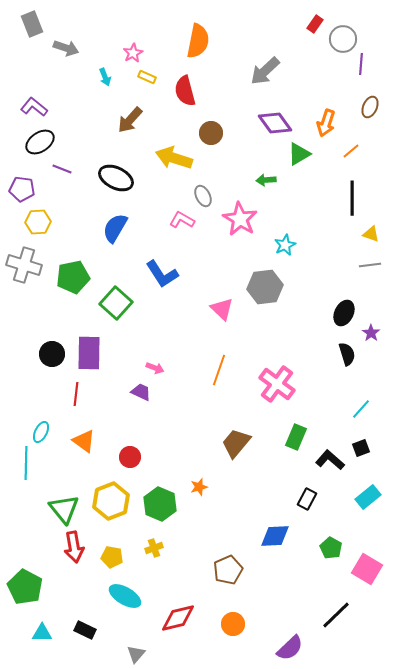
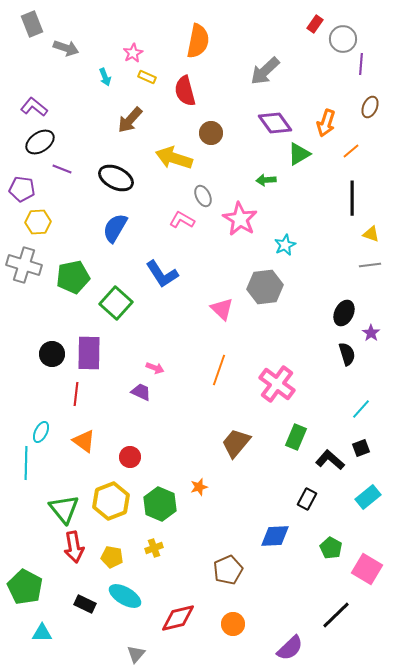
black rectangle at (85, 630): moved 26 px up
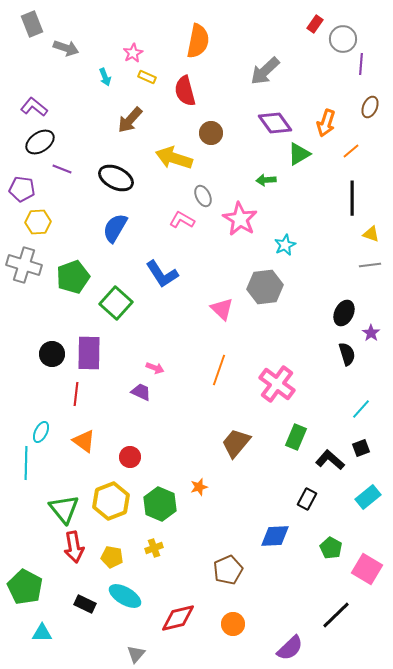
green pentagon at (73, 277): rotated 8 degrees counterclockwise
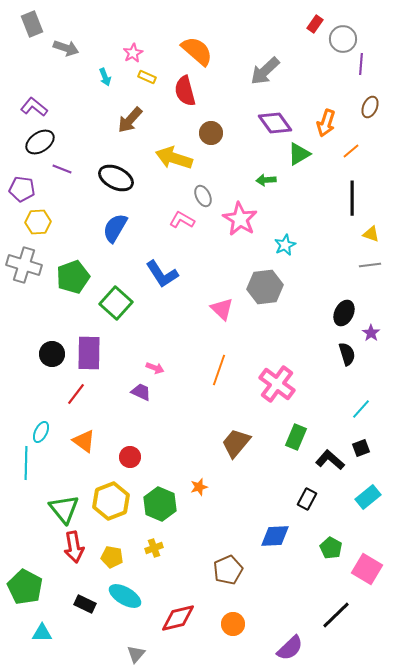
orange semicircle at (198, 41): moved 1 px left, 10 px down; rotated 60 degrees counterclockwise
red line at (76, 394): rotated 30 degrees clockwise
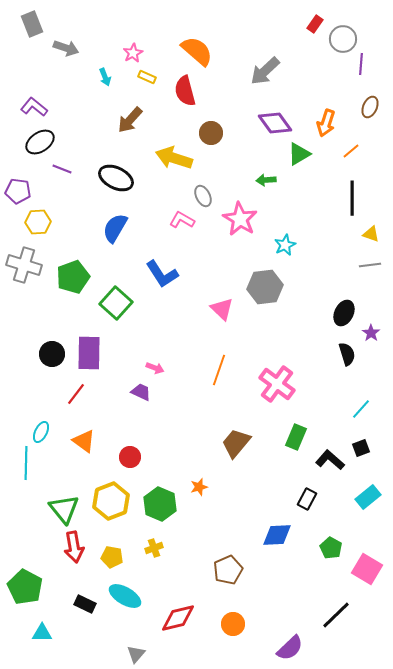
purple pentagon at (22, 189): moved 4 px left, 2 px down
blue diamond at (275, 536): moved 2 px right, 1 px up
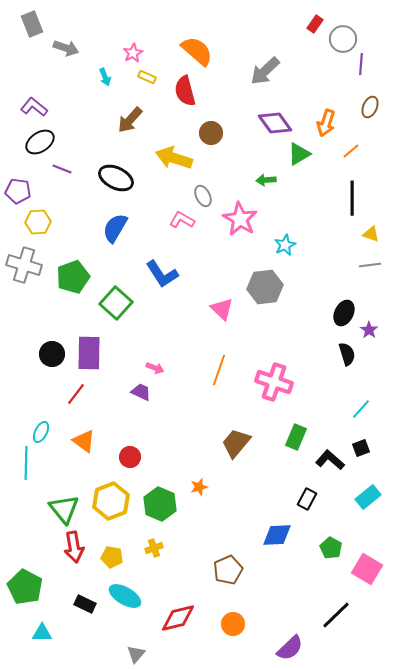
purple star at (371, 333): moved 2 px left, 3 px up
pink cross at (277, 384): moved 3 px left, 2 px up; rotated 18 degrees counterclockwise
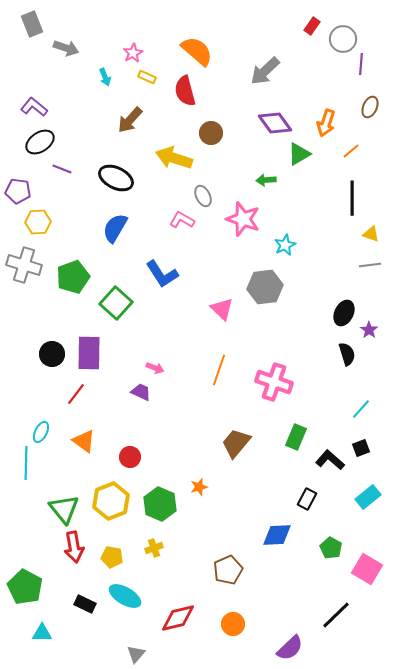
red rectangle at (315, 24): moved 3 px left, 2 px down
pink star at (240, 219): moved 3 px right; rotated 12 degrees counterclockwise
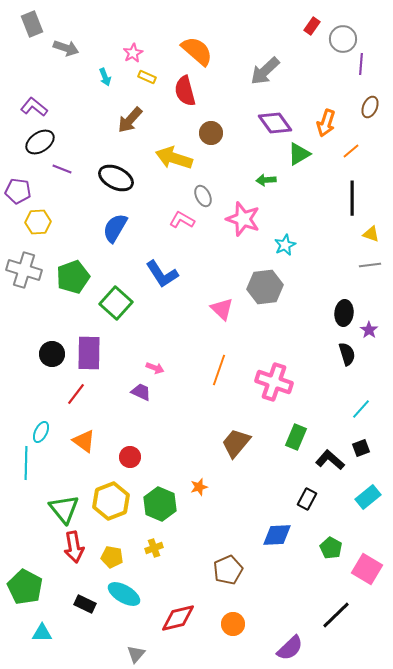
gray cross at (24, 265): moved 5 px down
black ellipse at (344, 313): rotated 20 degrees counterclockwise
cyan ellipse at (125, 596): moved 1 px left, 2 px up
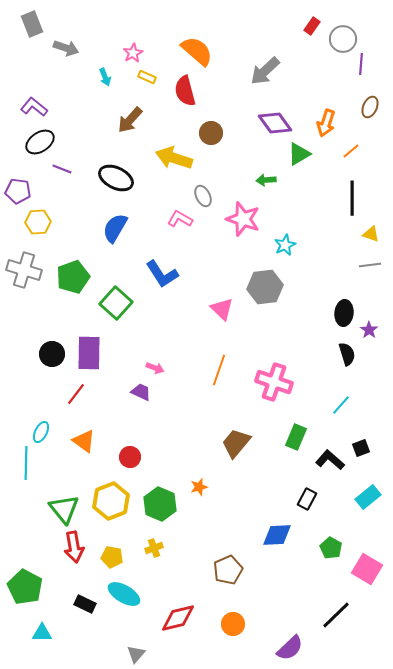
pink L-shape at (182, 220): moved 2 px left, 1 px up
cyan line at (361, 409): moved 20 px left, 4 px up
